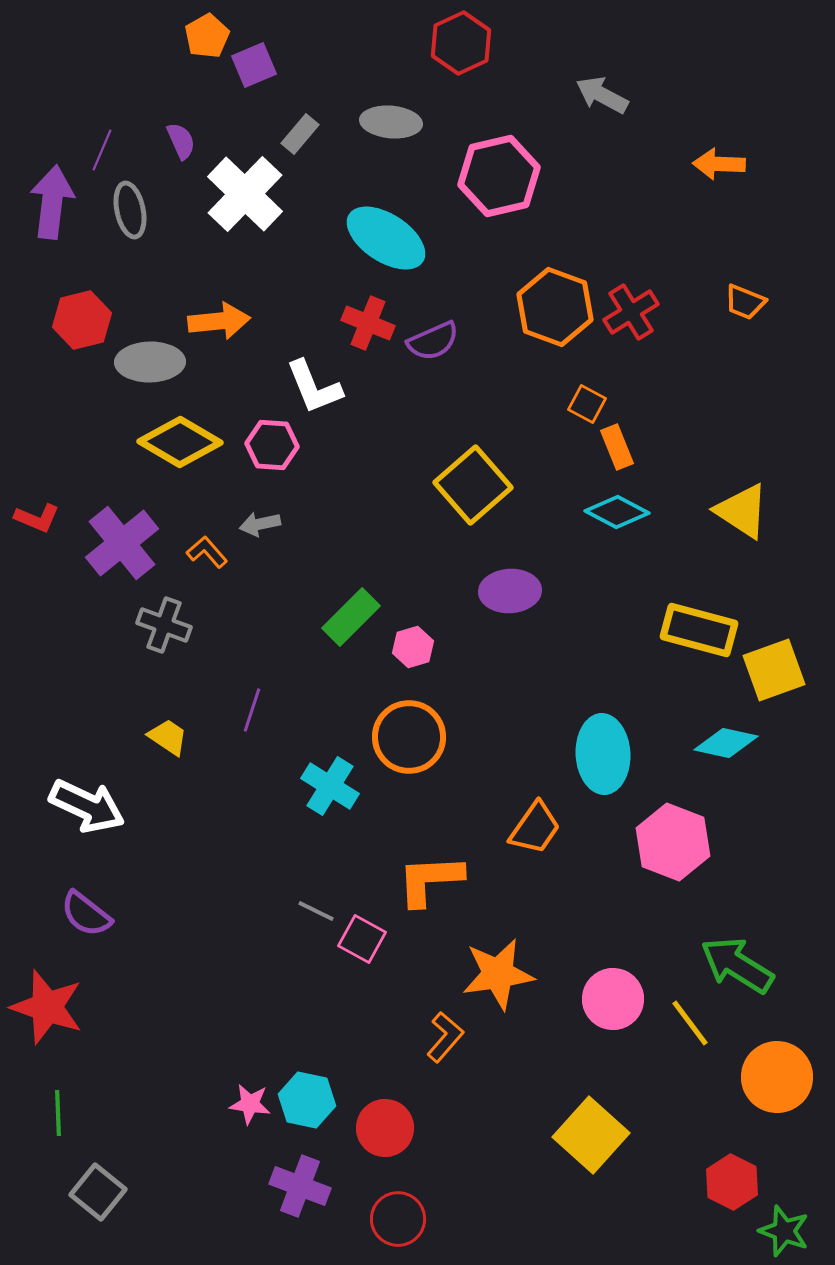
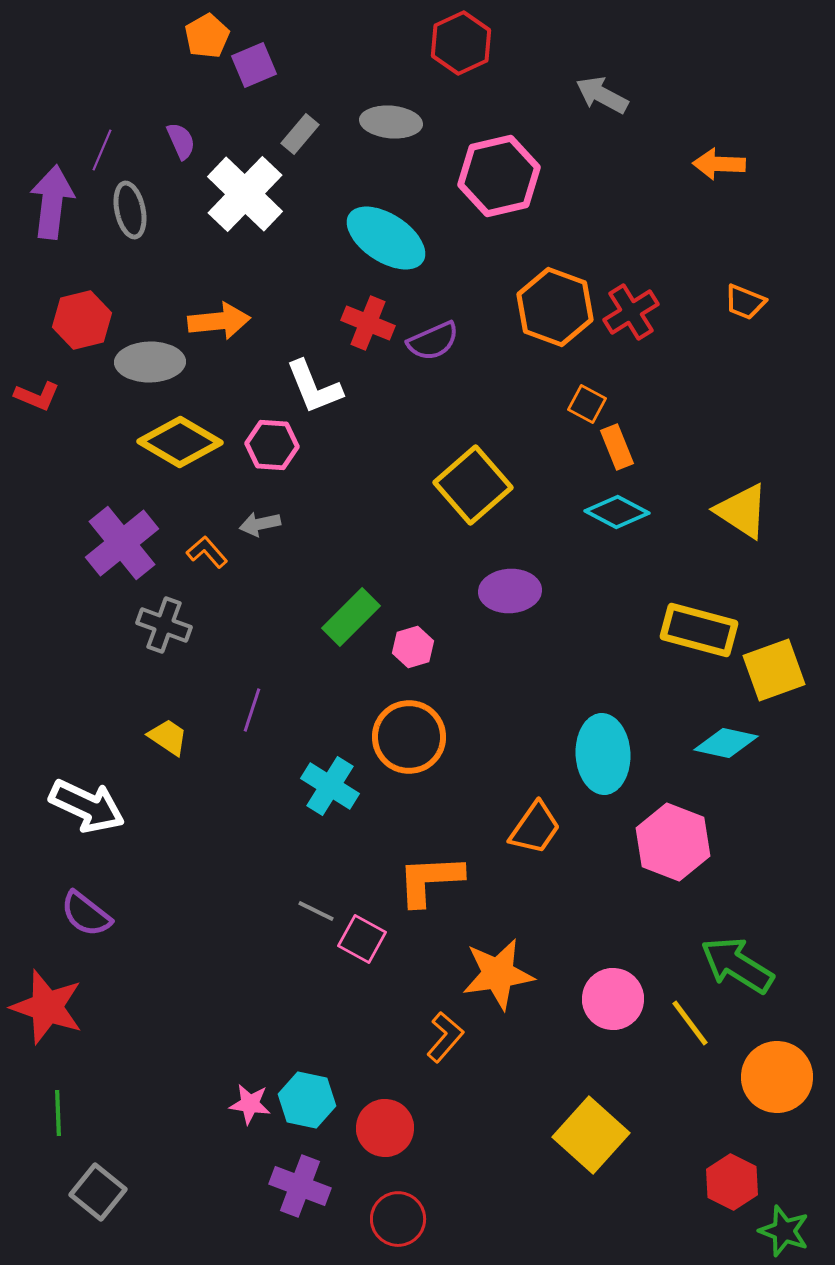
red L-shape at (37, 518): moved 122 px up
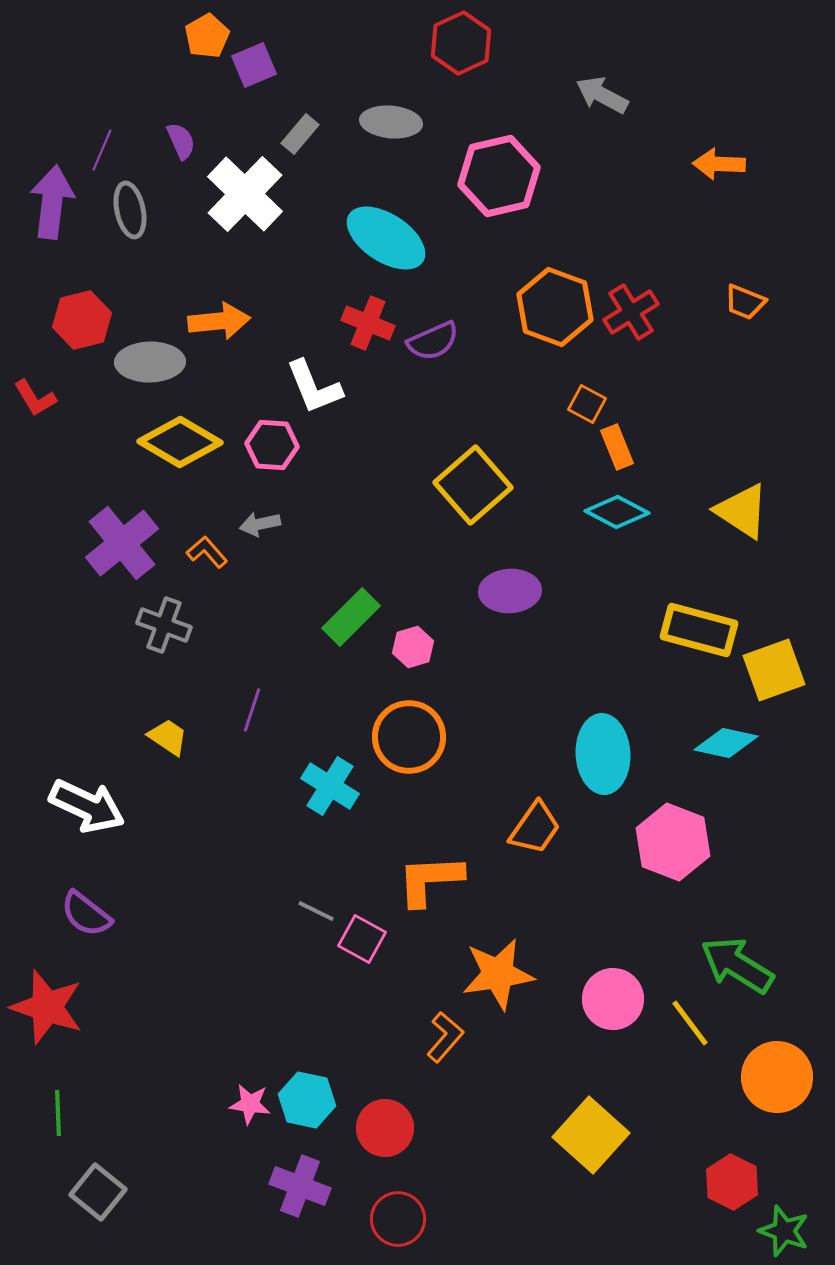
red L-shape at (37, 396): moved 2 px left, 2 px down; rotated 36 degrees clockwise
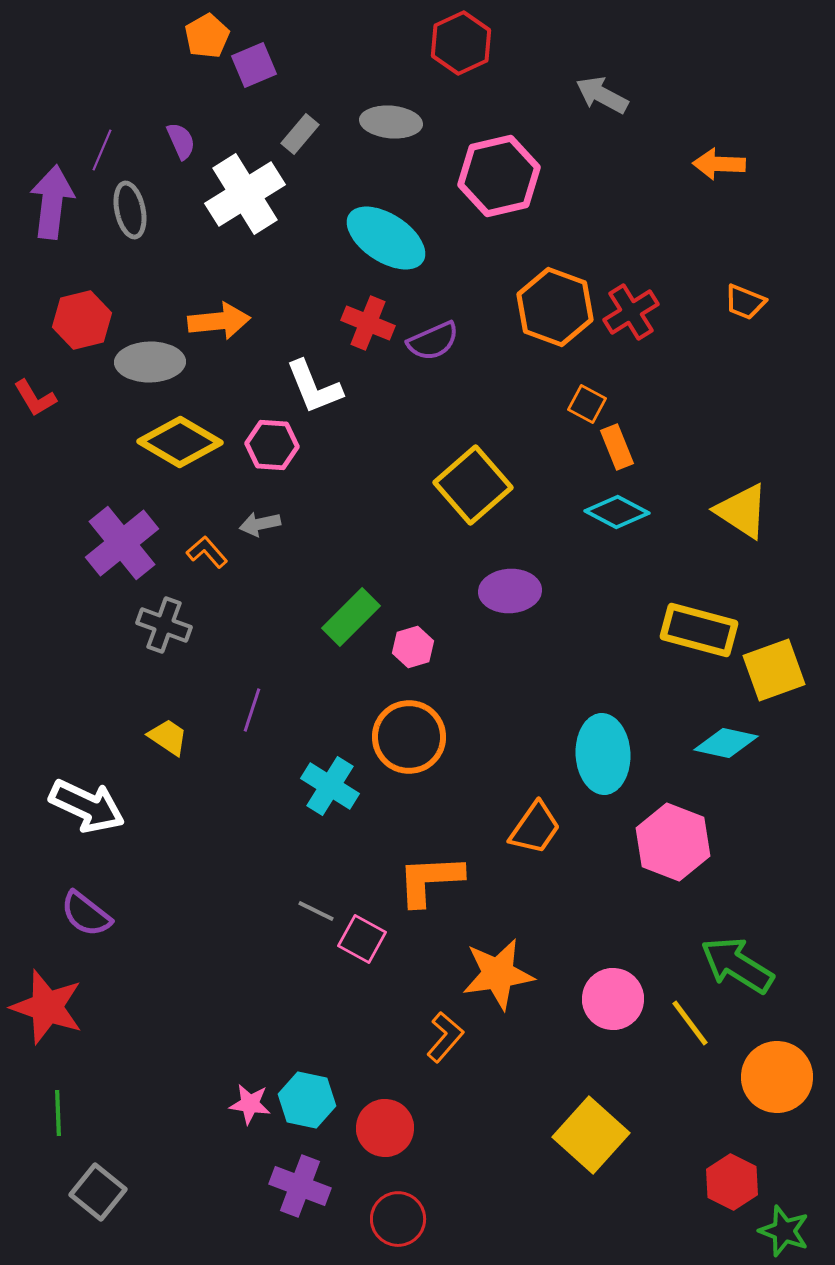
white cross at (245, 194): rotated 14 degrees clockwise
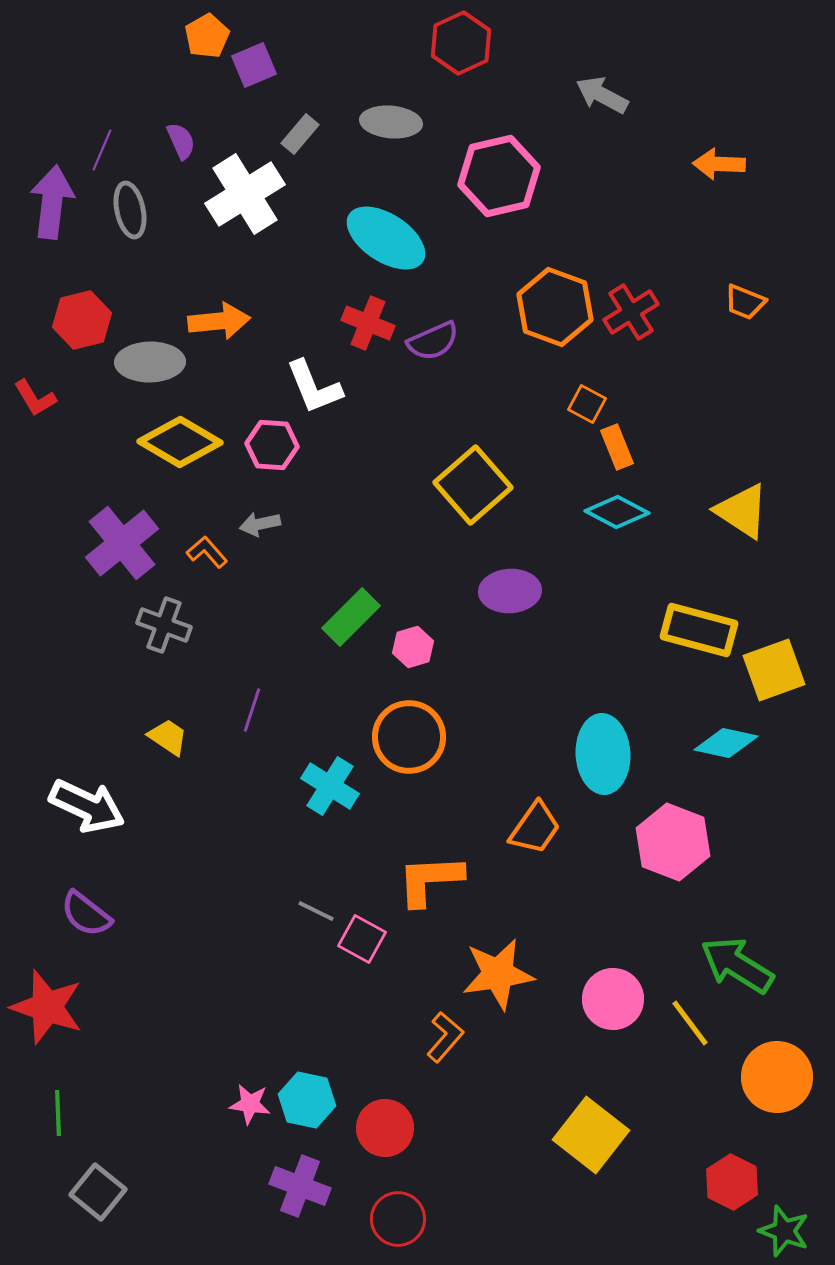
yellow square at (591, 1135): rotated 4 degrees counterclockwise
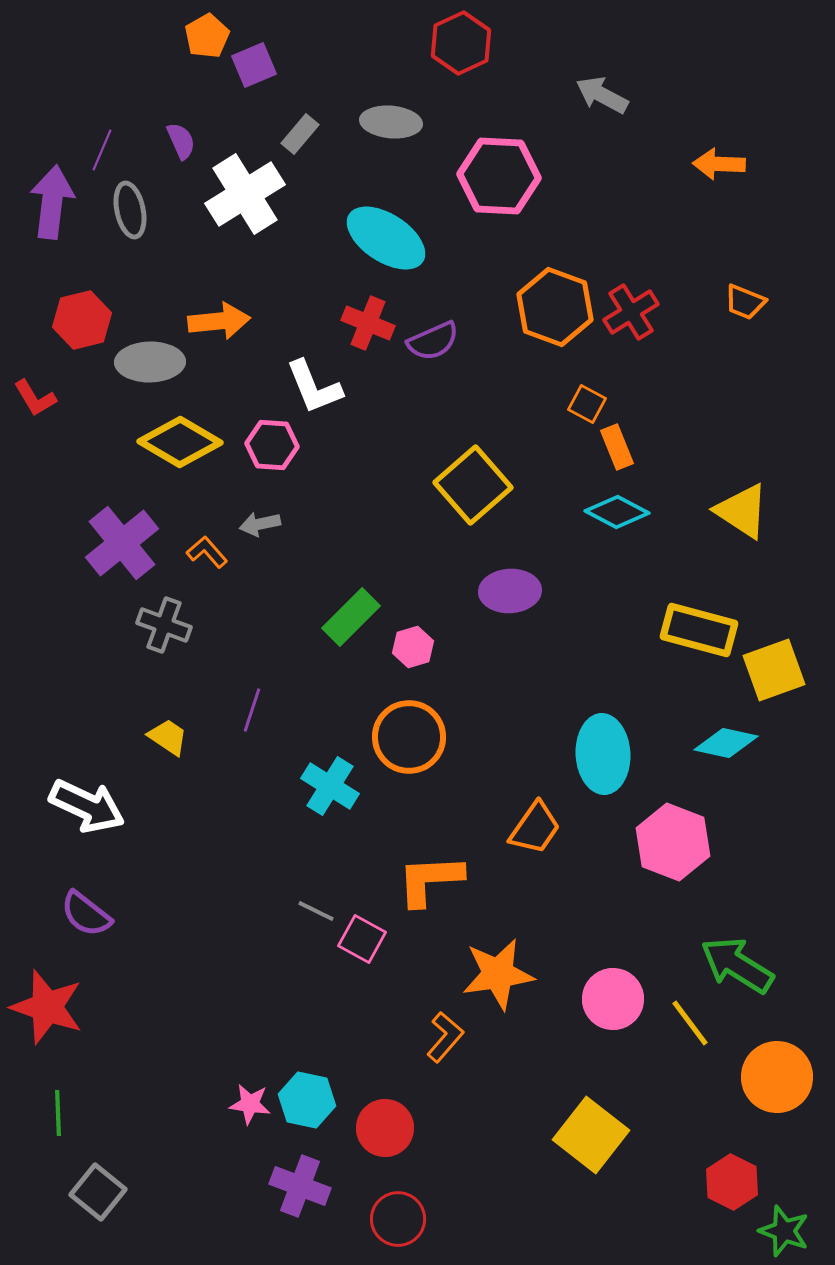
pink hexagon at (499, 176): rotated 16 degrees clockwise
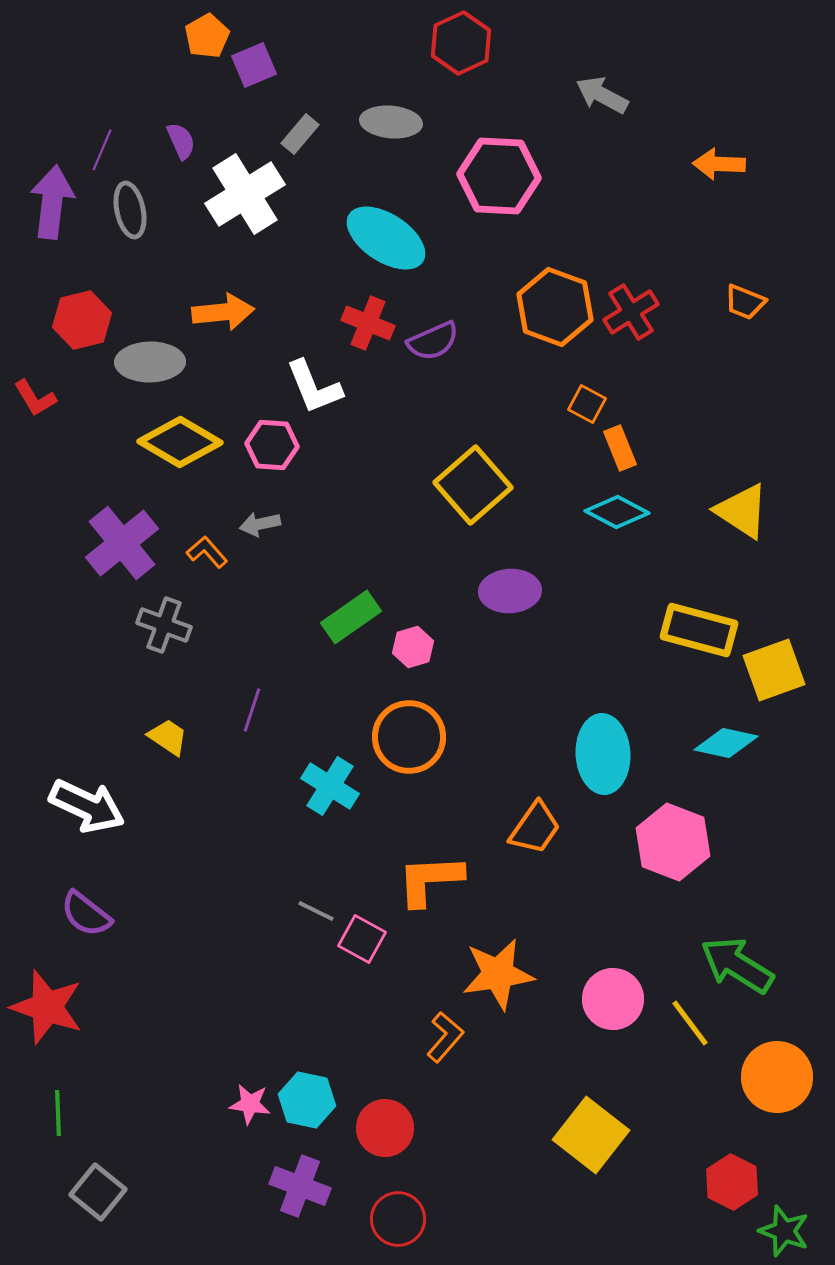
orange arrow at (219, 321): moved 4 px right, 9 px up
orange rectangle at (617, 447): moved 3 px right, 1 px down
green rectangle at (351, 617): rotated 10 degrees clockwise
